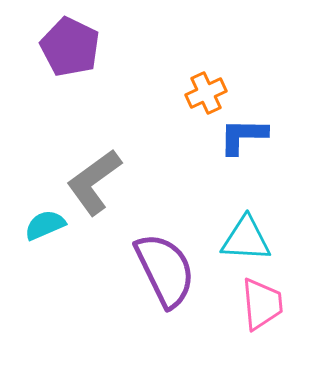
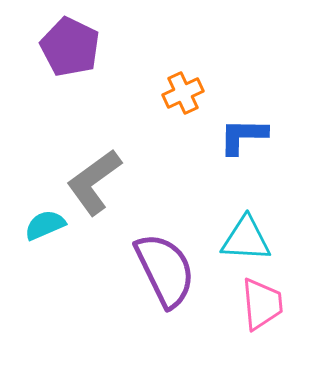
orange cross: moved 23 px left
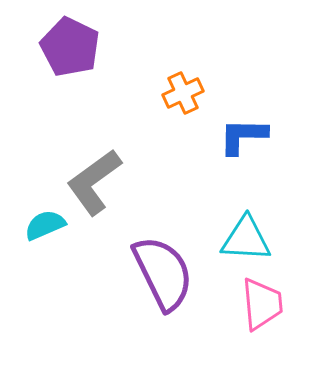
purple semicircle: moved 2 px left, 3 px down
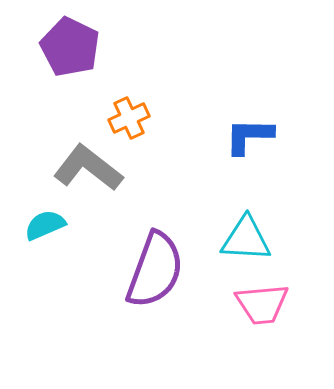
orange cross: moved 54 px left, 25 px down
blue L-shape: moved 6 px right
gray L-shape: moved 6 px left, 14 px up; rotated 74 degrees clockwise
purple semicircle: moved 8 px left, 3 px up; rotated 46 degrees clockwise
pink trapezoid: rotated 90 degrees clockwise
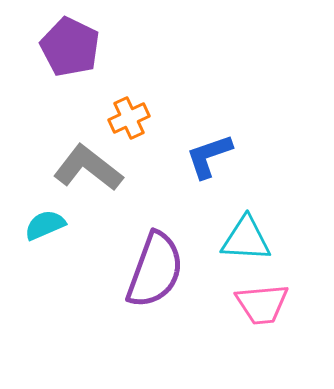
blue L-shape: moved 40 px left, 20 px down; rotated 20 degrees counterclockwise
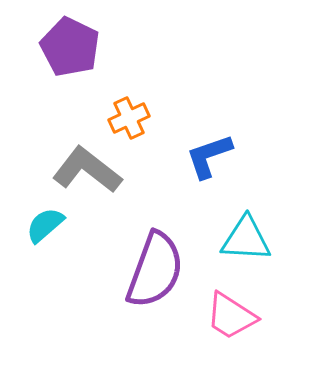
gray L-shape: moved 1 px left, 2 px down
cyan semicircle: rotated 18 degrees counterclockwise
pink trapezoid: moved 31 px left, 12 px down; rotated 38 degrees clockwise
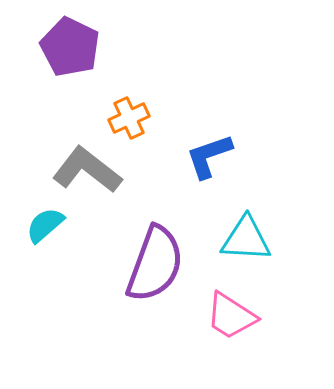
purple semicircle: moved 6 px up
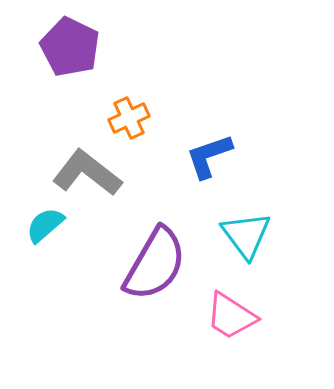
gray L-shape: moved 3 px down
cyan triangle: moved 4 px up; rotated 50 degrees clockwise
purple semicircle: rotated 10 degrees clockwise
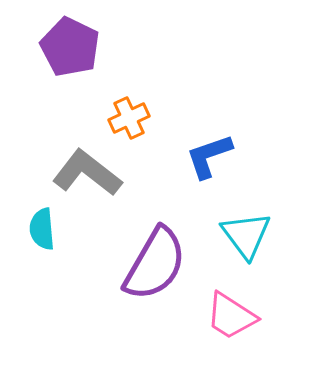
cyan semicircle: moved 3 px left, 4 px down; rotated 54 degrees counterclockwise
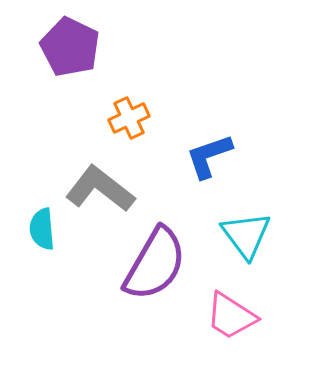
gray L-shape: moved 13 px right, 16 px down
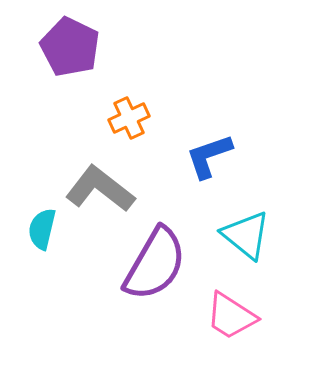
cyan semicircle: rotated 18 degrees clockwise
cyan triangle: rotated 14 degrees counterclockwise
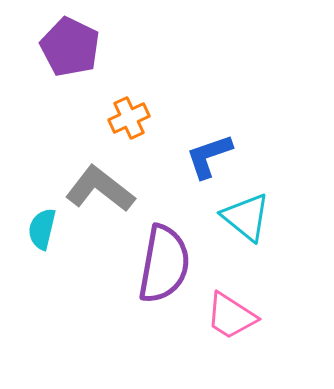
cyan triangle: moved 18 px up
purple semicircle: moved 9 px right; rotated 20 degrees counterclockwise
